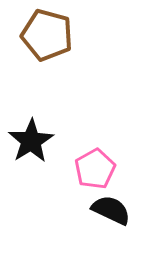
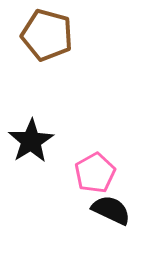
pink pentagon: moved 4 px down
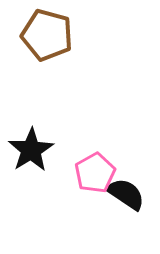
black star: moved 9 px down
black semicircle: moved 15 px right, 16 px up; rotated 9 degrees clockwise
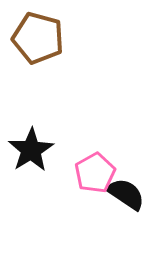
brown pentagon: moved 9 px left, 3 px down
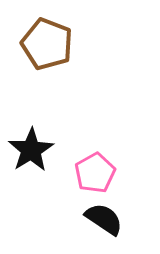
brown pentagon: moved 9 px right, 6 px down; rotated 6 degrees clockwise
black semicircle: moved 22 px left, 25 px down
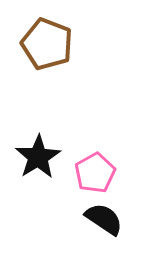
black star: moved 7 px right, 7 px down
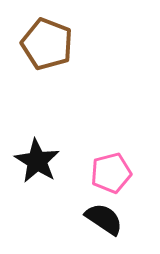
black star: moved 1 px left, 4 px down; rotated 9 degrees counterclockwise
pink pentagon: moved 16 px right; rotated 15 degrees clockwise
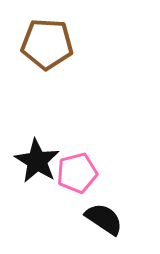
brown pentagon: rotated 18 degrees counterclockwise
pink pentagon: moved 34 px left
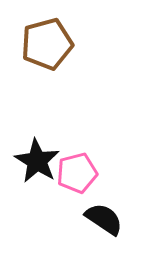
brown pentagon: rotated 18 degrees counterclockwise
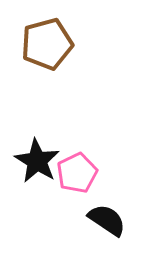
pink pentagon: rotated 12 degrees counterclockwise
black semicircle: moved 3 px right, 1 px down
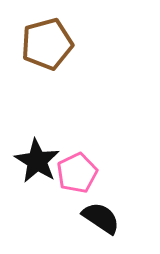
black semicircle: moved 6 px left, 2 px up
